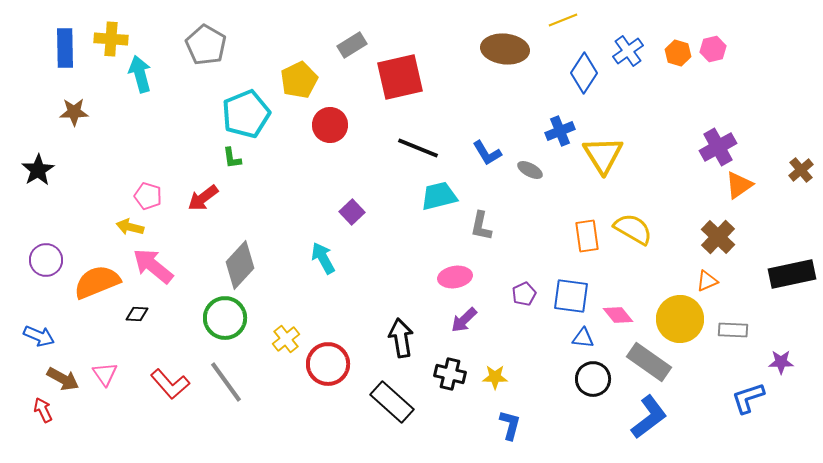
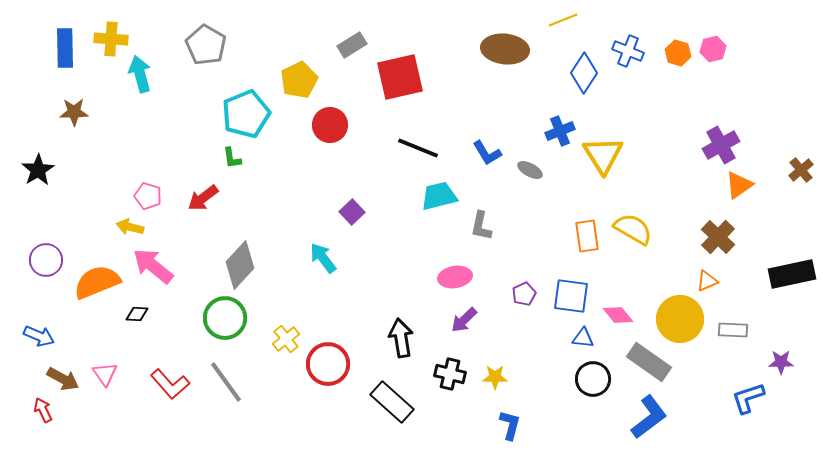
blue cross at (628, 51): rotated 32 degrees counterclockwise
purple cross at (718, 147): moved 3 px right, 2 px up
cyan arrow at (323, 258): rotated 8 degrees counterclockwise
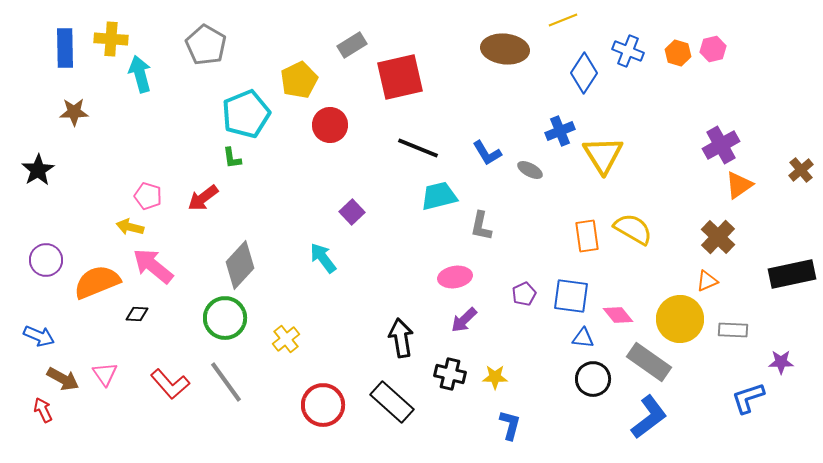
red circle at (328, 364): moved 5 px left, 41 px down
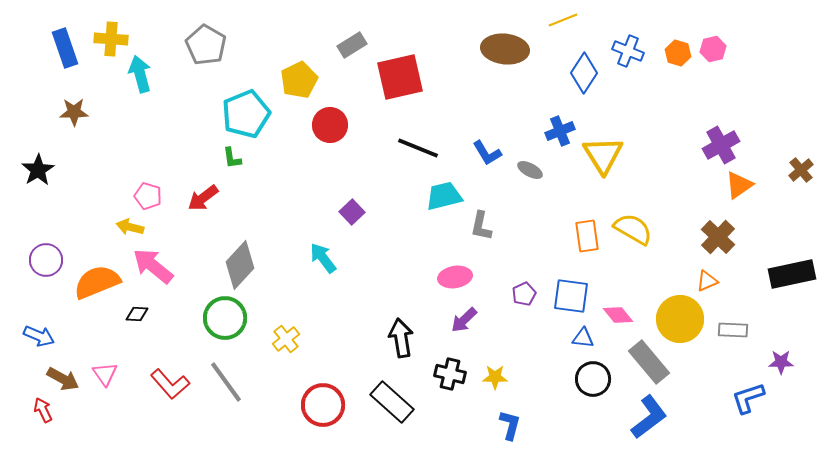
blue rectangle at (65, 48): rotated 18 degrees counterclockwise
cyan trapezoid at (439, 196): moved 5 px right
gray rectangle at (649, 362): rotated 15 degrees clockwise
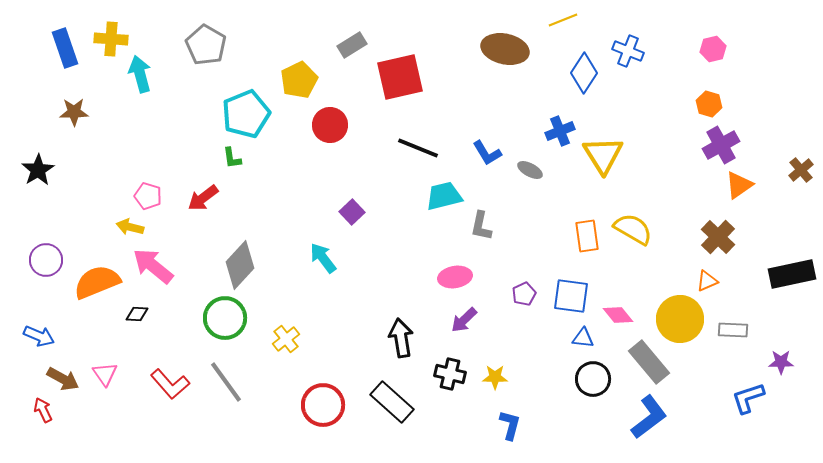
brown ellipse at (505, 49): rotated 6 degrees clockwise
orange hexagon at (678, 53): moved 31 px right, 51 px down
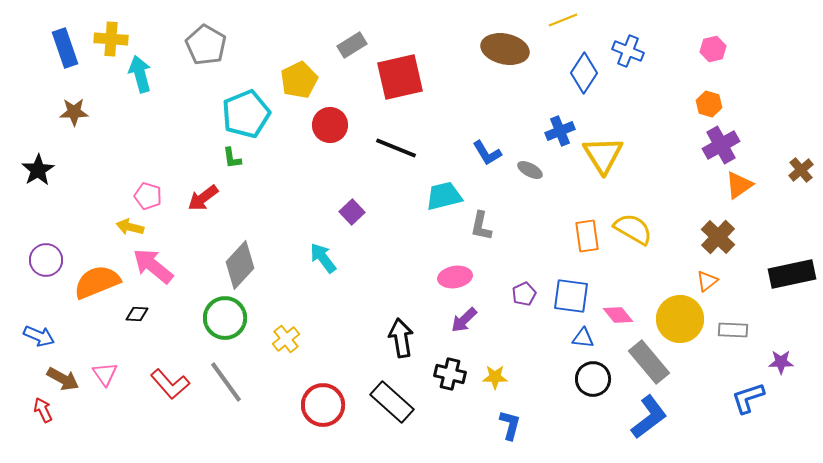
black line at (418, 148): moved 22 px left
orange triangle at (707, 281): rotated 15 degrees counterclockwise
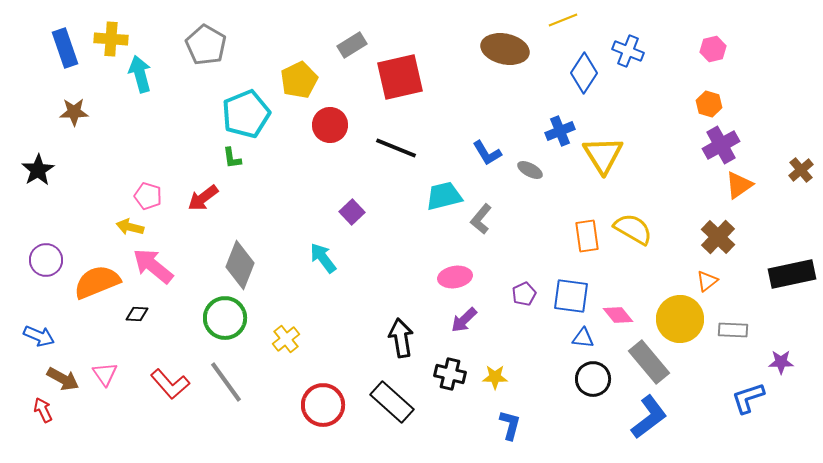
gray L-shape at (481, 226): moved 7 px up; rotated 28 degrees clockwise
gray diamond at (240, 265): rotated 21 degrees counterclockwise
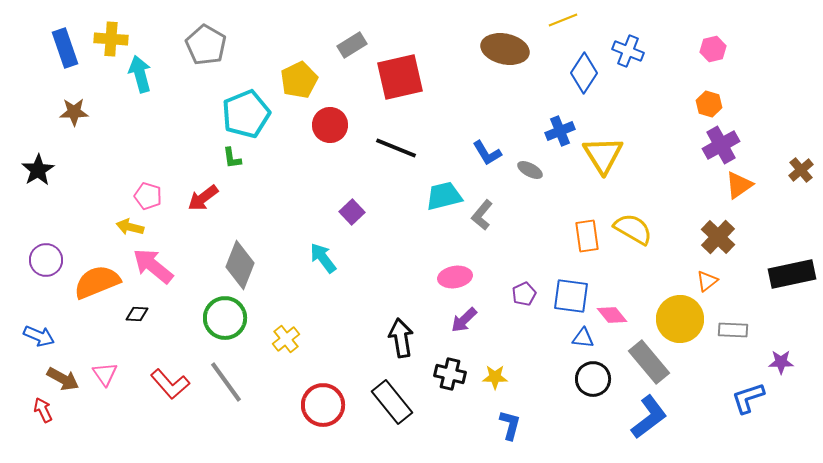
gray L-shape at (481, 219): moved 1 px right, 4 px up
pink diamond at (618, 315): moved 6 px left
black rectangle at (392, 402): rotated 9 degrees clockwise
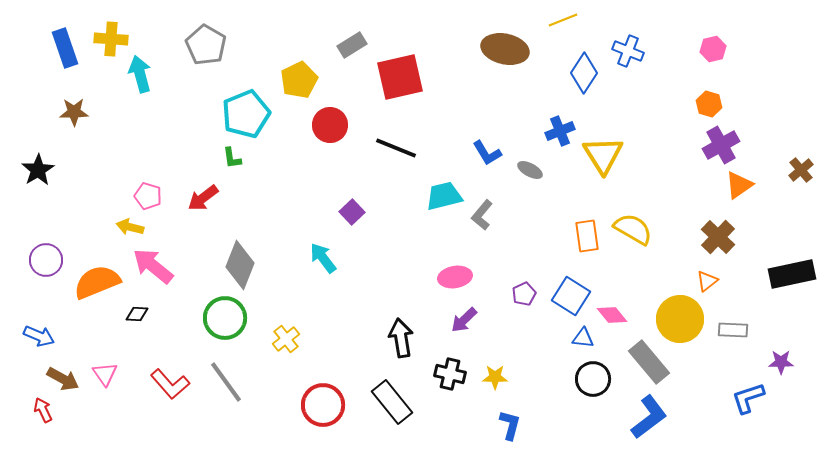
blue square at (571, 296): rotated 24 degrees clockwise
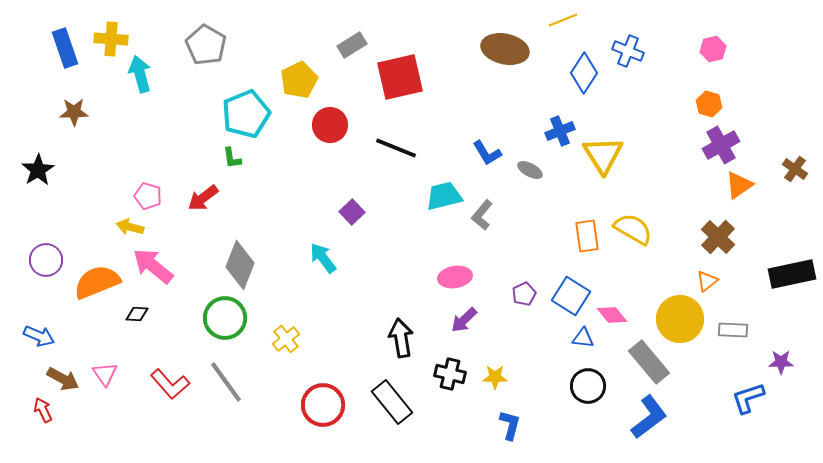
brown cross at (801, 170): moved 6 px left, 1 px up; rotated 15 degrees counterclockwise
black circle at (593, 379): moved 5 px left, 7 px down
